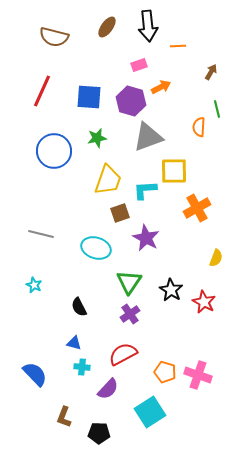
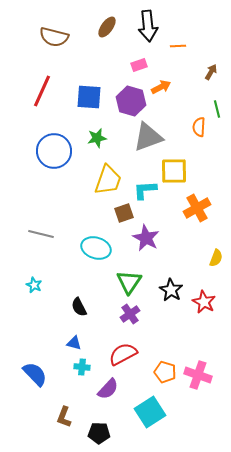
brown square: moved 4 px right
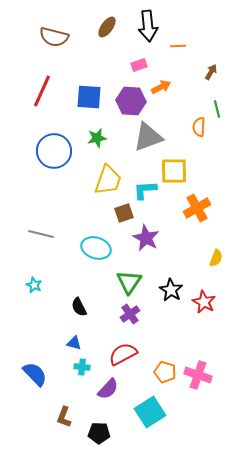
purple hexagon: rotated 12 degrees counterclockwise
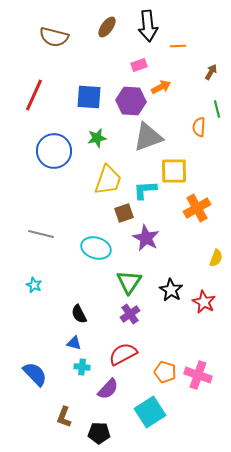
red line: moved 8 px left, 4 px down
black semicircle: moved 7 px down
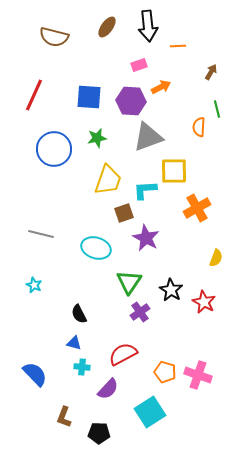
blue circle: moved 2 px up
purple cross: moved 10 px right, 2 px up
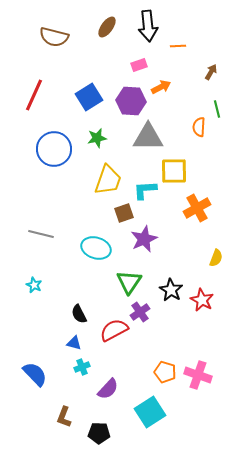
blue square: rotated 36 degrees counterclockwise
gray triangle: rotated 20 degrees clockwise
purple star: moved 2 px left, 1 px down; rotated 20 degrees clockwise
red star: moved 2 px left, 2 px up
red semicircle: moved 9 px left, 24 px up
cyan cross: rotated 28 degrees counterclockwise
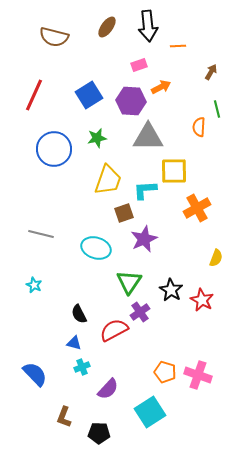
blue square: moved 2 px up
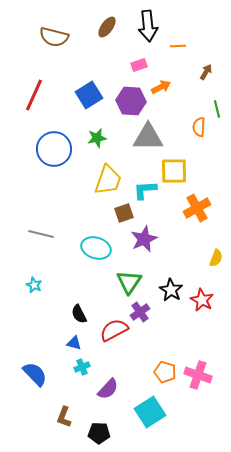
brown arrow: moved 5 px left
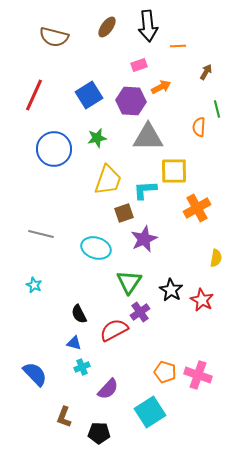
yellow semicircle: rotated 12 degrees counterclockwise
